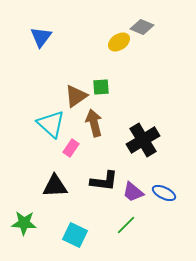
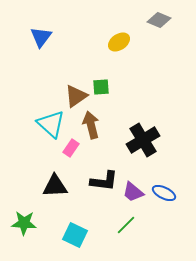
gray diamond: moved 17 px right, 7 px up
brown arrow: moved 3 px left, 2 px down
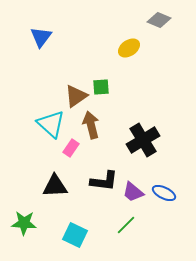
yellow ellipse: moved 10 px right, 6 px down
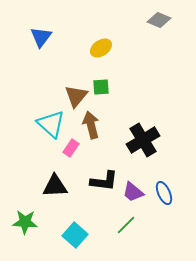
yellow ellipse: moved 28 px left
brown triangle: rotated 15 degrees counterclockwise
blue ellipse: rotated 40 degrees clockwise
green star: moved 1 px right, 1 px up
cyan square: rotated 15 degrees clockwise
